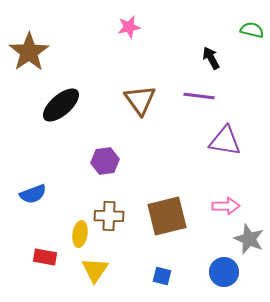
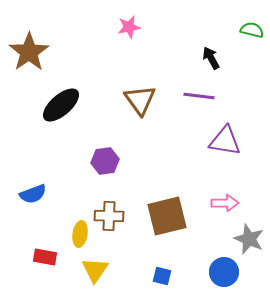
pink arrow: moved 1 px left, 3 px up
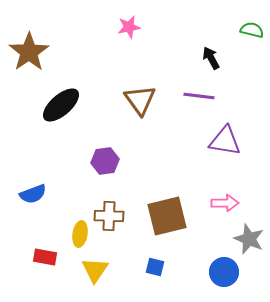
blue square: moved 7 px left, 9 px up
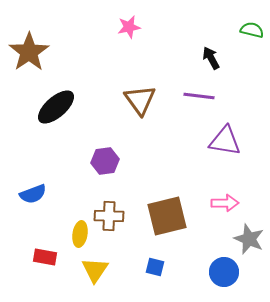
black ellipse: moved 5 px left, 2 px down
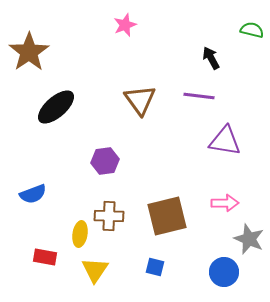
pink star: moved 4 px left, 2 px up; rotated 10 degrees counterclockwise
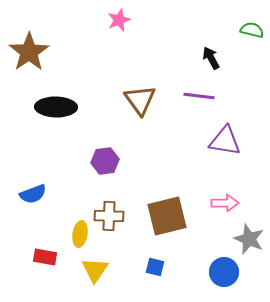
pink star: moved 6 px left, 5 px up
black ellipse: rotated 42 degrees clockwise
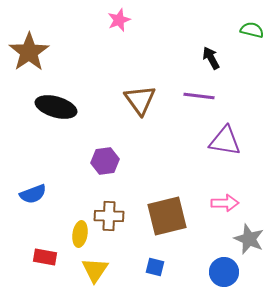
black ellipse: rotated 15 degrees clockwise
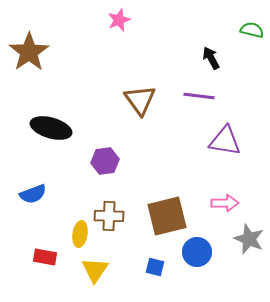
black ellipse: moved 5 px left, 21 px down
blue circle: moved 27 px left, 20 px up
